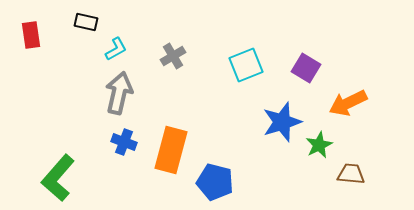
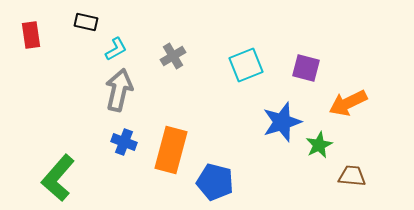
purple square: rotated 16 degrees counterclockwise
gray arrow: moved 3 px up
brown trapezoid: moved 1 px right, 2 px down
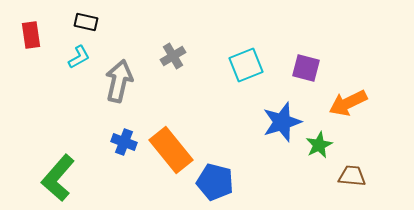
cyan L-shape: moved 37 px left, 8 px down
gray arrow: moved 9 px up
orange rectangle: rotated 54 degrees counterclockwise
